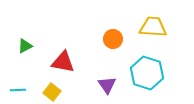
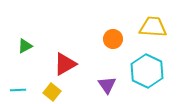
red triangle: moved 2 px right, 2 px down; rotated 40 degrees counterclockwise
cyan hexagon: moved 2 px up; rotated 8 degrees clockwise
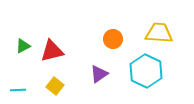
yellow trapezoid: moved 6 px right, 6 px down
green triangle: moved 2 px left
red triangle: moved 13 px left, 13 px up; rotated 15 degrees clockwise
cyan hexagon: moved 1 px left
purple triangle: moved 8 px left, 11 px up; rotated 30 degrees clockwise
yellow square: moved 3 px right, 6 px up
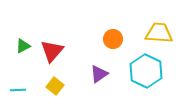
red triangle: rotated 35 degrees counterclockwise
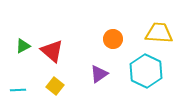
red triangle: rotated 30 degrees counterclockwise
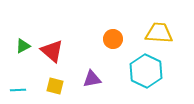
purple triangle: moved 7 px left, 5 px down; rotated 24 degrees clockwise
yellow square: rotated 24 degrees counterclockwise
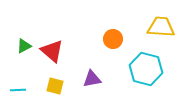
yellow trapezoid: moved 2 px right, 6 px up
green triangle: moved 1 px right
cyan hexagon: moved 2 px up; rotated 12 degrees counterclockwise
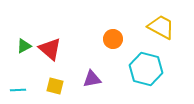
yellow trapezoid: rotated 24 degrees clockwise
red triangle: moved 2 px left, 2 px up
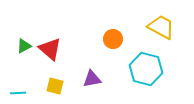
cyan line: moved 3 px down
